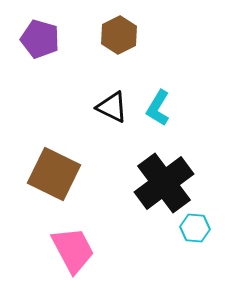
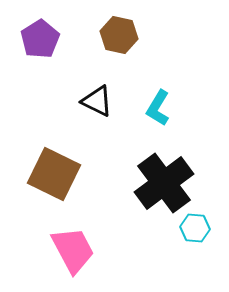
brown hexagon: rotated 21 degrees counterclockwise
purple pentagon: rotated 24 degrees clockwise
black triangle: moved 15 px left, 6 px up
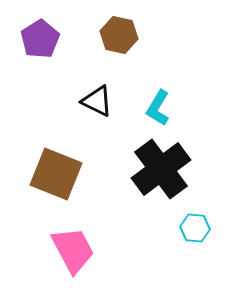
brown square: moved 2 px right; rotated 4 degrees counterclockwise
black cross: moved 3 px left, 14 px up
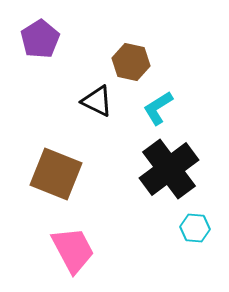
brown hexagon: moved 12 px right, 27 px down
cyan L-shape: rotated 27 degrees clockwise
black cross: moved 8 px right
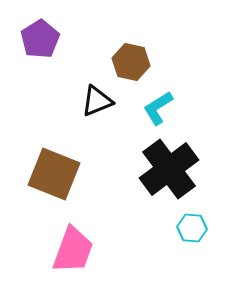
black triangle: rotated 48 degrees counterclockwise
brown square: moved 2 px left
cyan hexagon: moved 3 px left
pink trapezoid: rotated 48 degrees clockwise
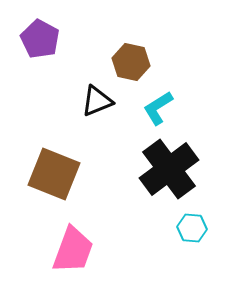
purple pentagon: rotated 12 degrees counterclockwise
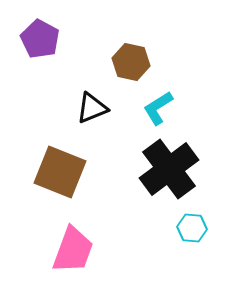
black triangle: moved 5 px left, 7 px down
brown square: moved 6 px right, 2 px up
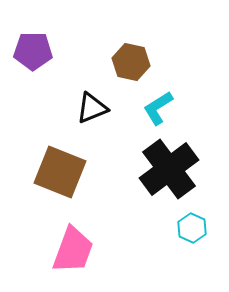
purple pentagon: moved 7 px left, 12 px down; rotated 27 degrees counterclockwise
cyan hexagon: rotated 20 degrees clockwise
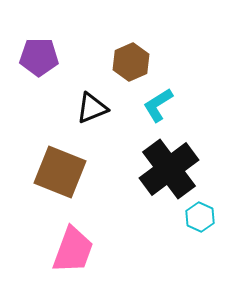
purple pentagon: moved 6 px right, 6 px down
brown hexagon: rotated 24 degrees clockwise
cyan L-shape: moved 3 px up
cyan hexagon: moved 8 px right, 11 px up
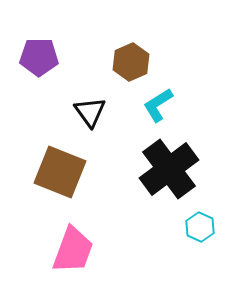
black triangle: moved 2 px left, 4 px down; rotated 44 degrees counterclockwise
cyan hexagon: moved 10 px down
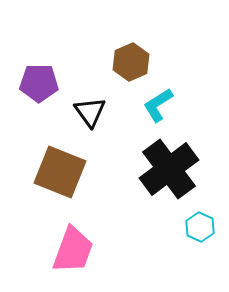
purple pentagon: moved 26 px down
